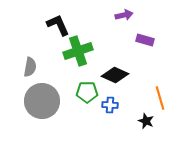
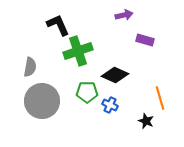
blue cross: rotated 21 degrees clockwise
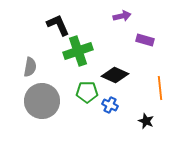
purple arrow: moved 2 px left, 1 px down
orange line: moved 10 px up; rotated 10 degrees clockwise
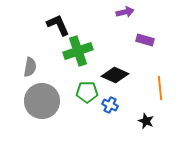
purple arrow: moved 3 px right, 4 px up
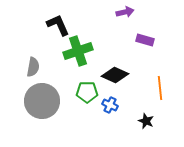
gray semicircle: moved 3 px right
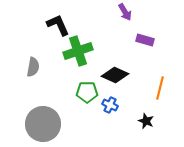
purple arrow: rotated 72 degrees clockwise
orange line: rotated 20 degrees clockwise
gray circle: moved 1 px right, 23 px down
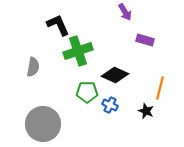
black star: moved 10 px up
